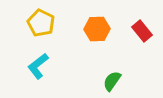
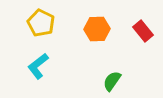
red rectangle: moved 1 px right
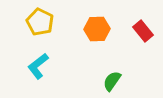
yellow pentagon: moved 1 px left, 1 px up
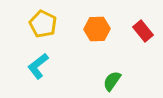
yellow pentagon: moved 3 px right, 2 px down
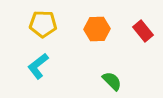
yellow pentagon: rotated 24 degrees counterclockwise
green semicircle: rotated 100 degrees clockwise
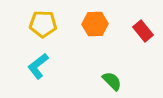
orange hexagon: moved 2 px left, 5 px up
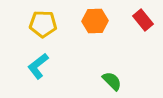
orange hexagon: moved 3 px up
red rectangle: moved 11 px up
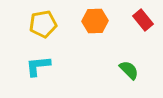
yellow pentagon: rotated 12 degrees counterclockwise
cyan L-shape: rotated 32 degrees clockwise
green semicircle: moved 17 px right, 11 px up
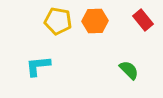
yellow pentagon: moved 15 px right, 3 px up; rotated 20 degrees clockwise
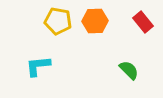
red rectangle: moved 2 px down
